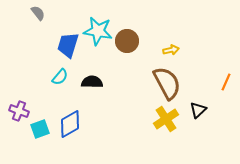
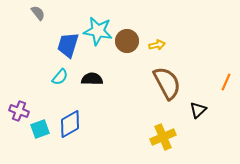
yellow arrow: moved 14 px left, 5 px up
black semicircle: moved 3 px up
yellow cross: moved 3 px left, 18 px down; rotated 10 degrees clockwise
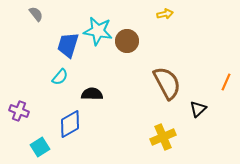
gray semicircle: moved 2 px left, 1 px down
yellow arrow: moved 8 px right, 31 px up
black semicircle: moved 15 px down
black triangle: moved 1 px up
cyan square: moved 18 px down; rotated 12 degrees counterclockwise
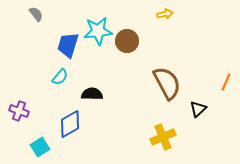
cyan star: rotated 16 degrees counterclockwise
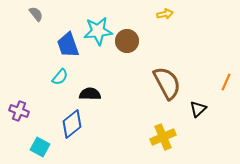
blue trapezoid: rotated 36 degrees counterclockwise
black semicircle: moved 2 px left
blue diamond: moved 2 px right; rotated 8 degrees counterclockwise
cyan square: rotated 30 degrees counterclockwise
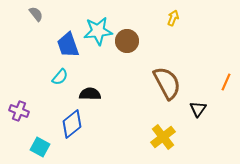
yellow arrow: moved 8 px right, 4 px down; rotated 56 degrees counterclockwise
black triangle: rotated 12 degrees counterclockwise
yellow cross: rotated 15 degrees counterclockwise
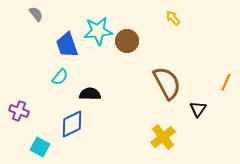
yellow arrow: rotated 63 degrees counterclockwise
blue trapezoid: moved 1 px left
blue diamond: rotated 12 degrees clockwise
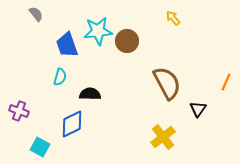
cyan semicircle: rotated 24 degrees counterclockwise
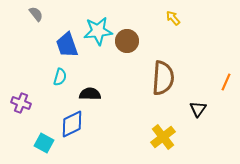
brown semicircle: moved 4 px left, 5 px up; rotated 32 degrees clockwise
purple cross: moved 2 px right, 8 px up
cyan square: moved 4 px right, 4 px up
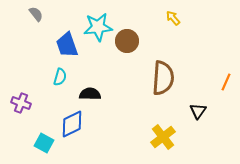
cyan star: moved 4 px up
black triangle: moved 2 px down
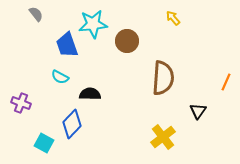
cyan star: moved 5 px left, 3 px up
cyan semicircle: rotated 102 degrees clockwise
blue diamond: rotated 20 degrees counterclockwise
